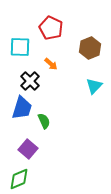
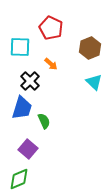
cyan triangle: moved 4 px up; rotated 30 degrees counterclockwise
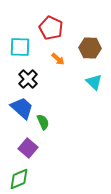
brown hexagon: rotated 25 degrees clockwise
orange arrow: moved 7 px right, 5 px up
black cross: moved 2 px left, 2 px up
blue trapezoid: rotated 65 degrees counterclockwise
green semicircle: moved 1 px left, 1 px down
purple square: moved 1 px up
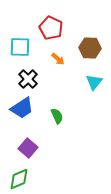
cyan triangle: rotated 24 degrees clockwise
blue trapezoid: rotated 105 degrees clockwise
green semicircle: moved 14 px right, 6 px up
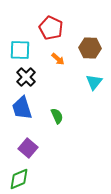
cyan square: moved 3 px down
black cross: moved 2 px left, 2 px up
blue trapezoid: rotated 105 degrees clockwise
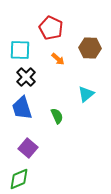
cyan triangle: moved 8 px left, 12 px down; rotated 12 degrees clockwise
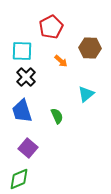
red pentagon: moved 1 px up; rotated 20 degrees clockwise
cyan square: moved 2 px right, 1 px down
orange arrow: moved 3 px right, 2 px down
blue trapezoid: moved 3 px down
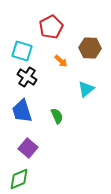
cyan square: rotated 15 degrees clockwise
black cross: moved 1 px right; rotated 12 degrees counterclockwise
cyan triangle: moved 5 px up
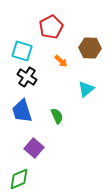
purple square: moved 6 px right
